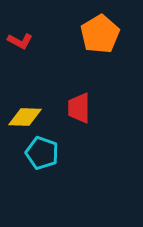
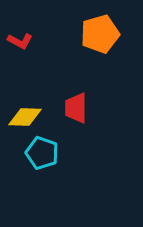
orange pentagon: rotated 15 degrees clockwise
red trapezoid: moved 3 px left
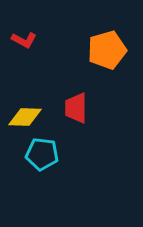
orange pentagon: moved 7 px right, 16 px down
red L-shape: moved 4 px right, 1 px up
cyan pentagon: moved 1 px down; rotated 12 degrees counterclockwise
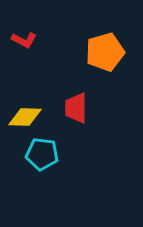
orange pentagon: moved 2 px left, 2 px down
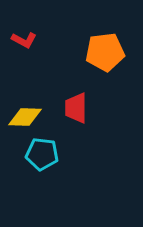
orange pentagon: rotated 9 degrees clockwise
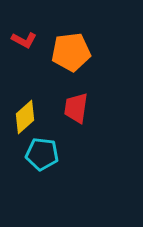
orange pentagon: moved 34 px left
red trapezoid: rotated 8 degrees clockwise
yellow diamond: rotated 44 degrees counterclockwise
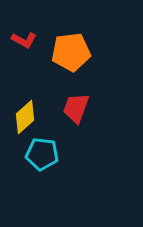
red trapezoid: rotated 12 degrees clockwise
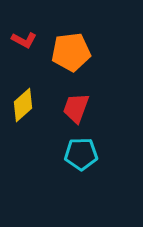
yellow diamond: moved 2 px left, 12 px up
cyan pentagon: moved 39 px right; rotated 8 degrees counterclockwise
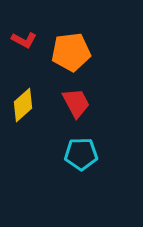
red trapezoid: moved 5 px up; rotated 132 degrees clockwise
